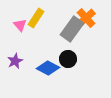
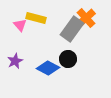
yellow rectangle: rotated 72 degrees clockwise
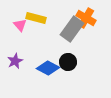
orange cross: rotated 18 degrees counterclockwise
black circle: moved 3 px down
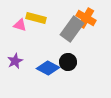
pink triangle: rotated 32 degrees counterclockwise
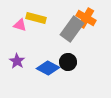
purple star: moved 2 px right; rotated 14 degrees counterclockwise
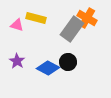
orange cross: moved 1 px right
pink triangle: moved 3 px left
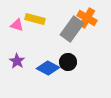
yellow rectangle: moved 1 px left, 1 px down
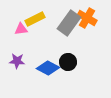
yellow rectangle: rotated 42 degrees counterclockwise
pink triangle: moved 4 px right, 4 px down; rotated 24 degrees counterclockwise
gray rectangle: moved 3 px left, 6 px up
purple star: rotated 28 degrees counterclockwise
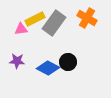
gray rectangle: moved 15 px left
